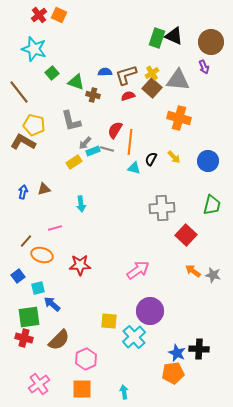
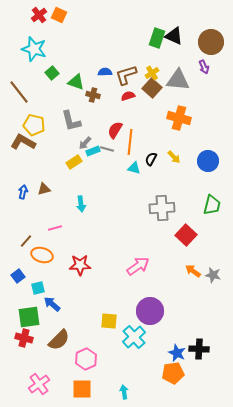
pink arrow at (138, 270): moved 4 px up
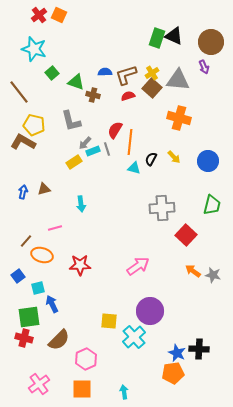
gray line at (107, 149): rotated 56 degrees clockwise
blue arrow at (52, 304): rotated 24 degrees clockwise
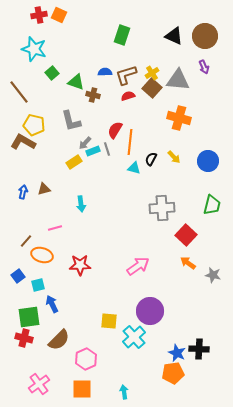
red cross at (39, 15): rotated 28 degrees clockwise
green rectangle at (157, 38): moved 35 px left, 3 px up
brown circle at (211, 42): moved 6 px left, 6 px up
orange arrow at (193, 271): moved 5 px left, 8 px up
cyan square at (38, 288): moved 3 px up
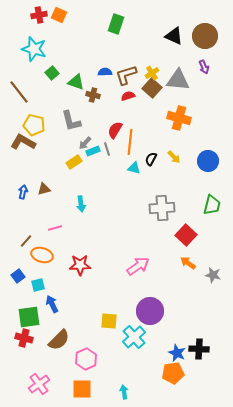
green rectangle at (122, 35): moved 6 px left, 11 px up
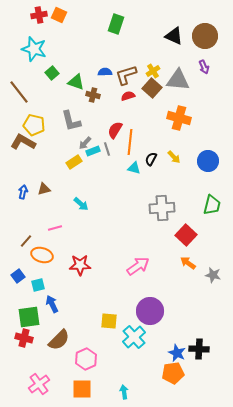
yellow cross at (152, 73): moved 1 px right, 2 px up
cyan arrow at (81, 204): rotated 42 degrees counterclockwise
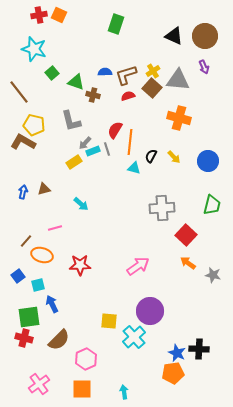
black semicircle at (151, 159): moved 3 px up
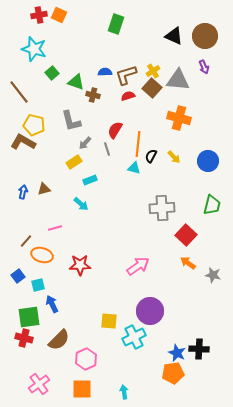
orange line at (130, 142): moved 8 px right, 2 px down
cyan rectangle at (93, 151): moved 3 px left, 29 px down
cyan cross at (134, 337): rotated 15 degrees clockwise
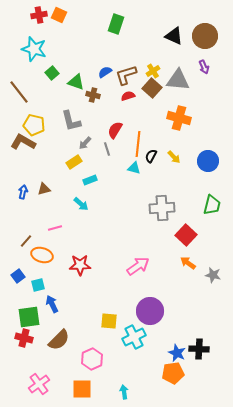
blue semicircle at (105, 72): rotated 32 degrees counterclockwise
pink hexagon at (86, 359): moved 6 px right
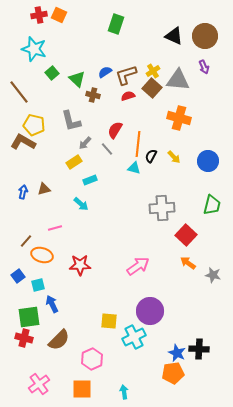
green triangle at (76, 82): moved 1 px right, 3 px up; rotated 24 degrees clockwise
gray line at (107, 149): rotated 24 degrees counterclockwise
